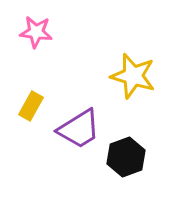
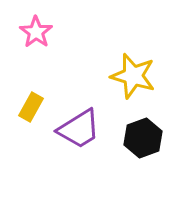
pink star: rotated 28 degrees clockwise
yellow rectangle: moved 1 px down
black hexagon: moved 17 px right, 19 px up
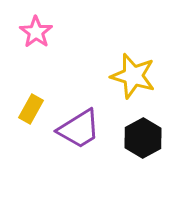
yellow rectangle: moved 2 px down
black hexagon: rotated 9 degrees counterclockwise
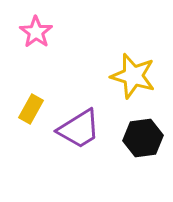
black hexagon: rotated 21 degrees clockwise
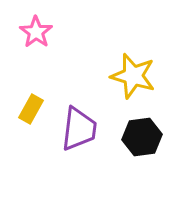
purple trapezoid: rotated 51 degrees counterclockwise
black hexagon: moved 1 px left, 1 px up
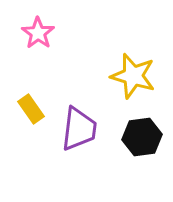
pink star: moved 2 px right, 1 px down
yellow rectangle: rotated 64 degrees counterclockwise
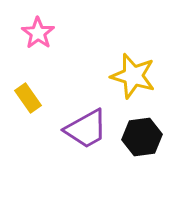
yellow rectangle: moved 3 px left, 11 px up
purple trapezoid: moved 7 px right; rotated 54 degrees clockwise
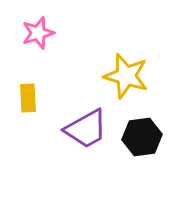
pink star: rotated 20 degrees clockwise
yellow star: moved 7 px left
yellow rectangle: rotated 32 degrees clockwise
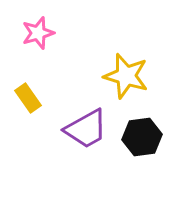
yellow rectangle: rotated 32 degrees counterclockwise
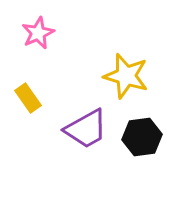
pink star: rotated 8 degrees counterclockwise
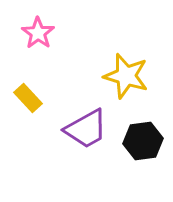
pink star: rotated 12 degrees counterclockwise
yellow rectangle: rotated 8 degrees counterclockwise
black hexagon: moved 1 px right, 4 px down
